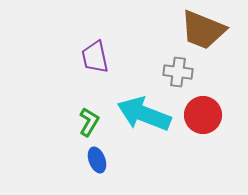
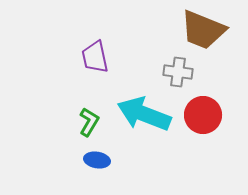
blue ellipse: rotated 60 degrees counterclockwise
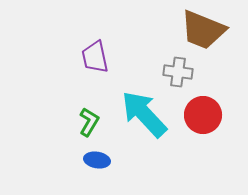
cyan arrow: rotated 26 degrees clockwise
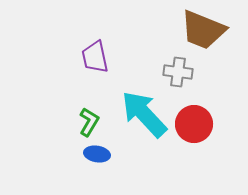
red circle: moved 9 px left, 9 px down
blue ellipse: moved 6 px up
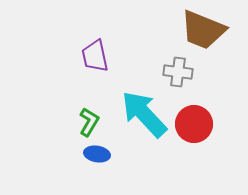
purple trapezoid: moved 1 px up
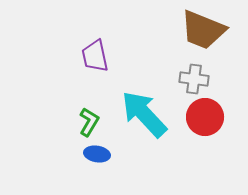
gray cross: moved 16 px right, 7 px down
red circle: moved 11 px right, 7 px up
